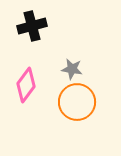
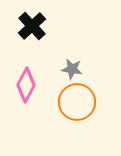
black cross: rotated 28 degrees counterclockwise
pink diamond: rotated 8 degrees counterclockwise
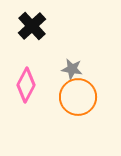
orange circle: moved 1 px right, 5 px up
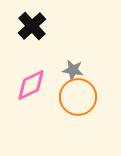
gray star: moved 1 px right, 1 px down
pink diamond: moved 5 px right; rotated 36 degrees clockwise
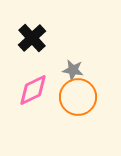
black cross: moved 12 px down
pink diamond: moved 2 px right, 5 px down
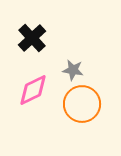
orange circle: moved 4 px right, 7 px down
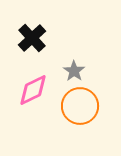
gray star: moved 1 px right, 1 px down; rotated 25 degrees clockwise
orange circle: moved 2 px left, 2 px down
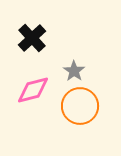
pink diamond: rotated 12 degrees clockwise
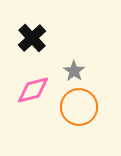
orange circle: moved 1 px left, 1 px down
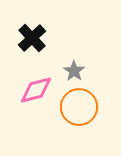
pink diamond: moved 3 px right
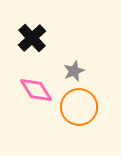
gray star: rotated 15 degrees clockwise
pink diamond: rotated 72 degrees clockwise
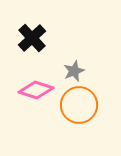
pink diamond: rotated 40 degrees counterclockwise
orange circle: moved 2 px up
